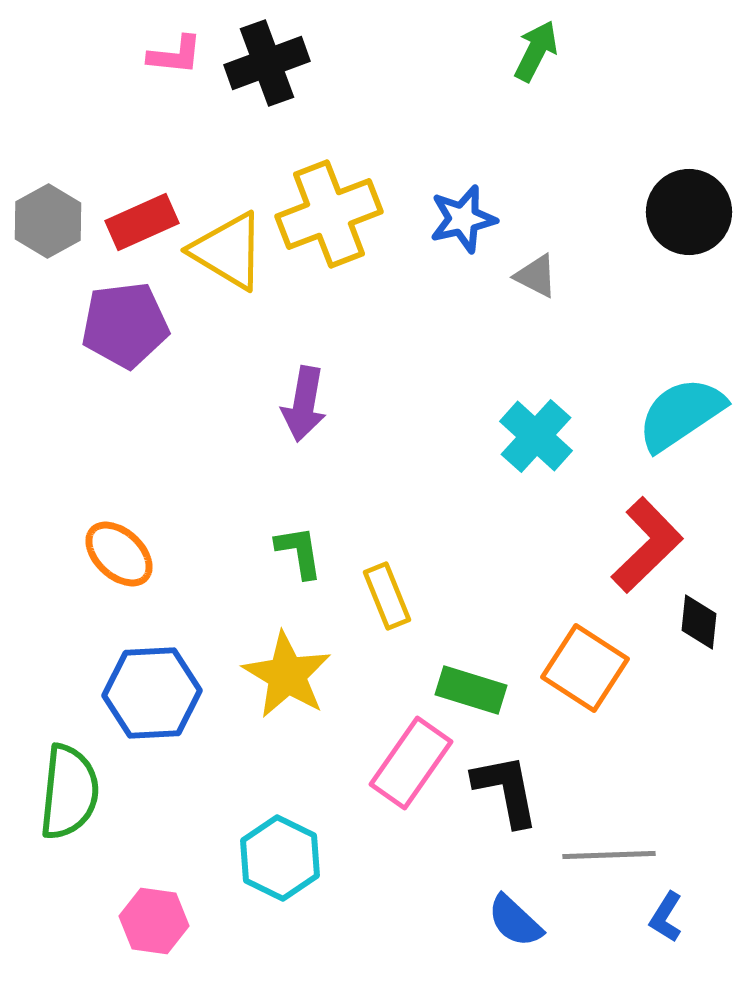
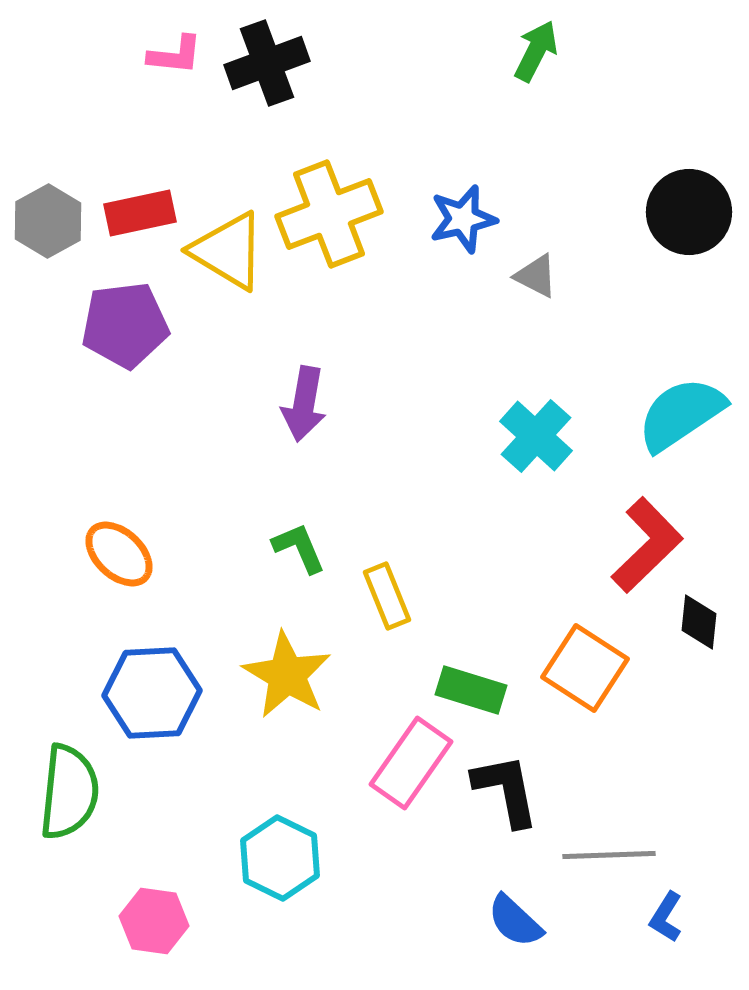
red rectangle: moved 2 px left, 9 px up; rotated 12 degrees clockwise
green L-shape: moved 4 px up; rotated 14 degrees counterclockwise
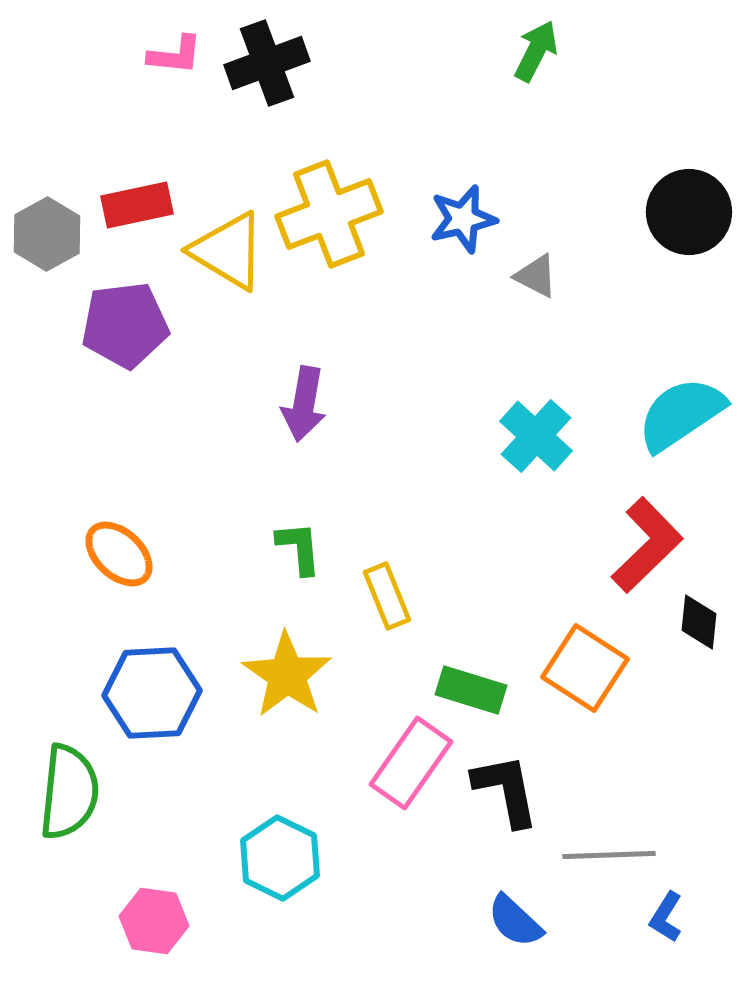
red rectangle: moved 3 px left, 8 px up
gray hexagon: moved 1 px left, 13 px down
green L-shape: rotated 18 degrees clockwise
yellow star: rotated 4 degrees clockwise
